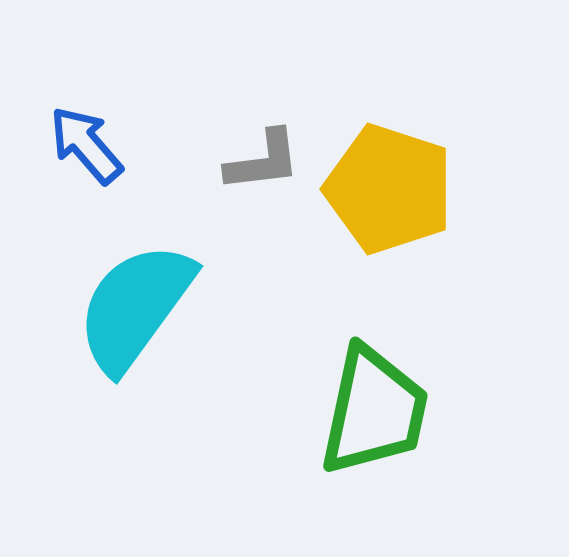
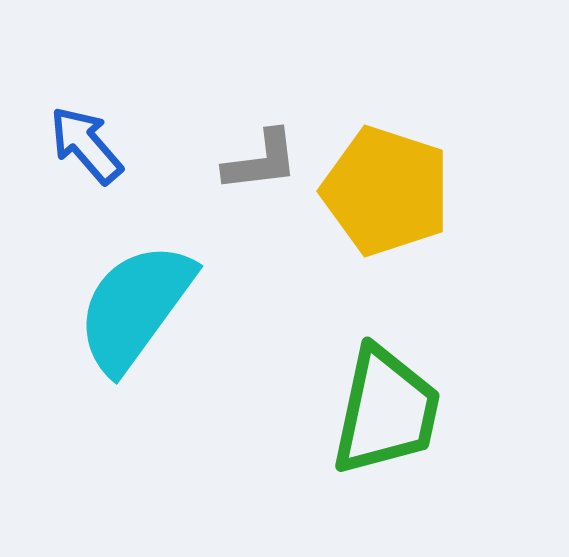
gray L-shape: moved 2 px left
yellow pentagon: moved 3 px left, 2 px down
green trapezoid: moved 12 px right
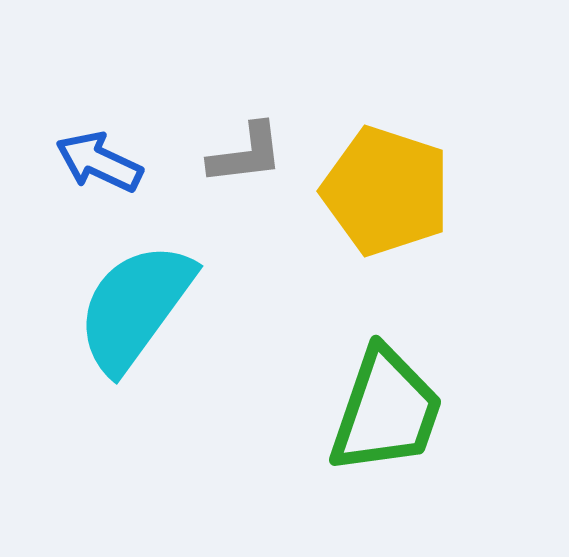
blue arrow: moved 13 px right, 17 px down; rotated 24 degrees counterclockwise
gray L-shape: moved 15 px left, 7 px up
green trapezoid: rotated 7 degrees clockwise
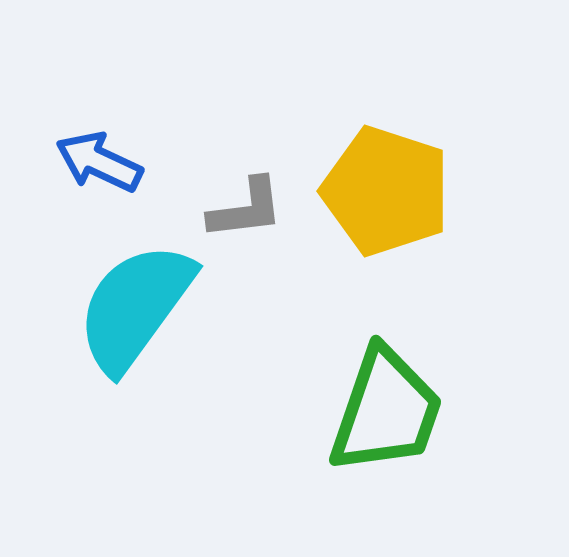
gray L-shape: moved 55 px down
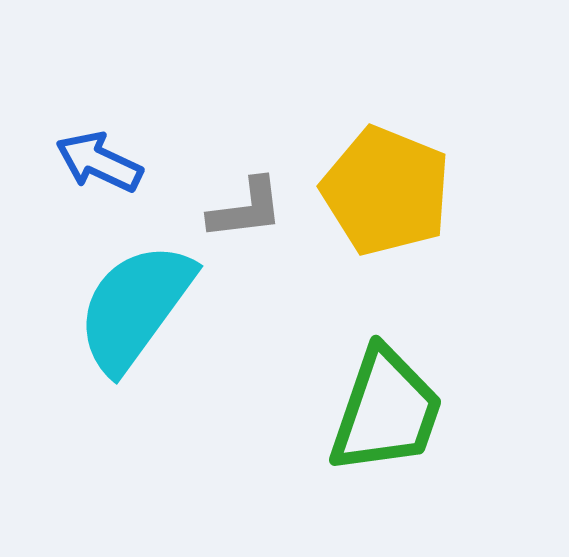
yellow pentagon: rotated 4 degrees clockwise
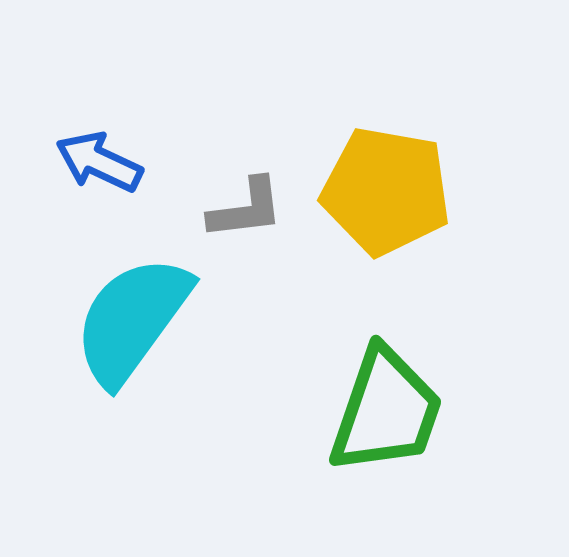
yellow pentagon: rotated 12 degrees counterclockwise
cyan semicircle: moved 3 px left, 13 px down
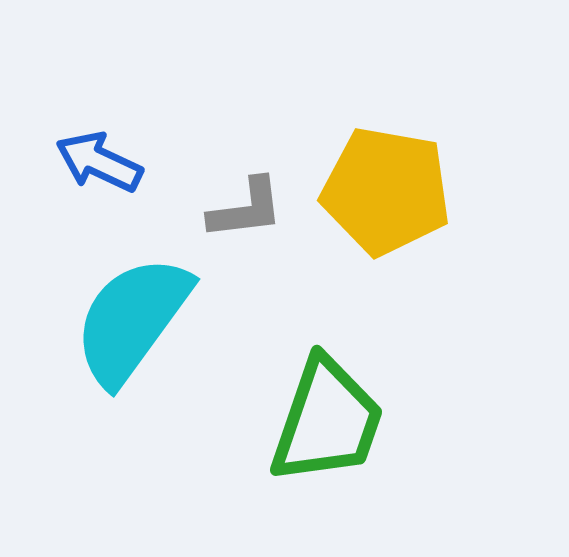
green trapezoid: moved 59 px left, 10 px down
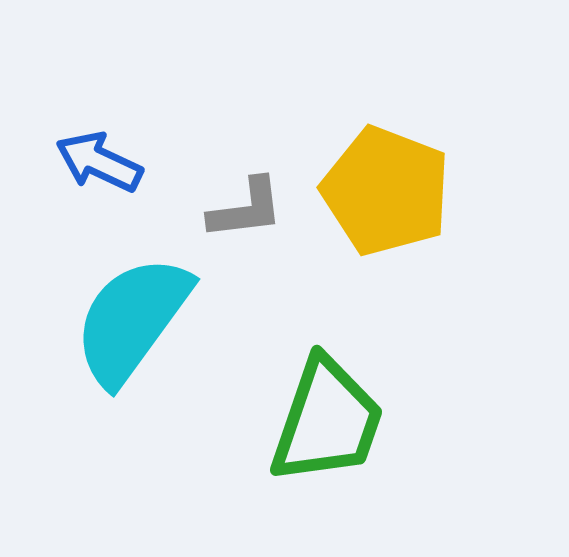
yellow pentagon: rotated 11 degrees clockwise
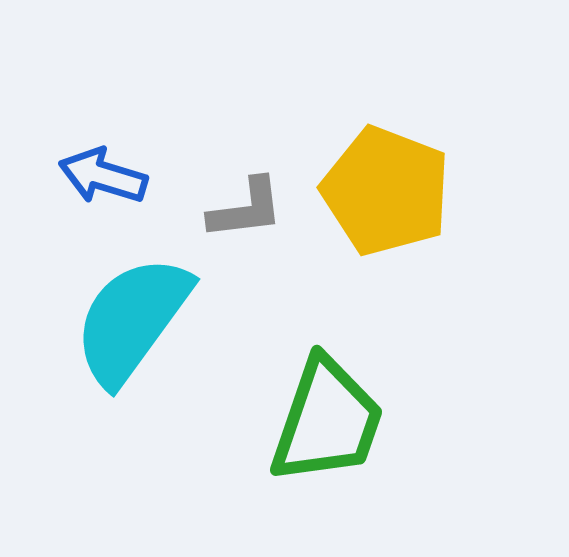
blue arrow: moved 4 px right, 14 px down; rotated 8 degrees counterclockwise
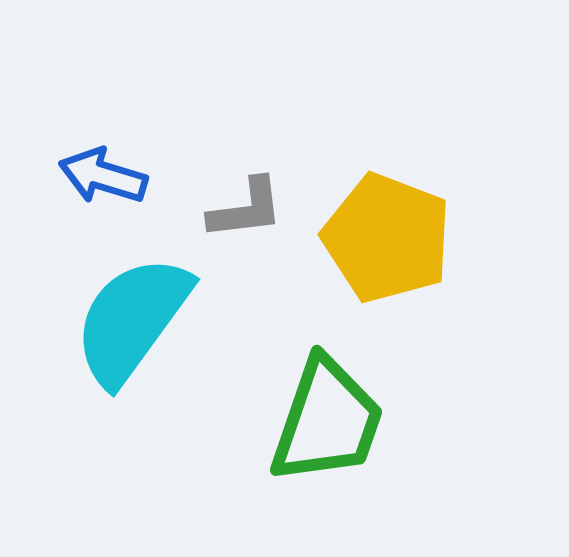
yellow pentagon: moved 1 px right, 47 px down
